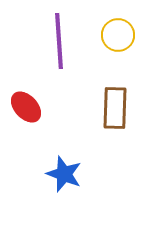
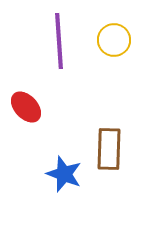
yellow circle: moved 4 px left, 5 px down
brown rectangle: moved 6 px left, 41 px down
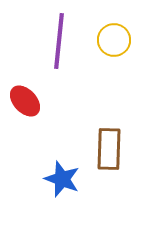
purple line: rotated 10 degrees clockwise
red ellipse: moved 1 px left, 6 px up
blue star: moved 2 px left, 5 px down
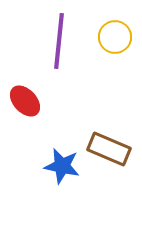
yellow circle: moved 1 px right, 3 px up
brown rectangle: rotated 69 degrees counterclockwise
blue star: moved 13 px up; rotated 9 degrees counterclockwise
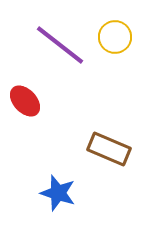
purple line: moved 1 px right, 4 px down; rotated 58 degrees counterclockwise
blue star: moved 4 px left, 27 px down; rotated 6 degrees clockwise
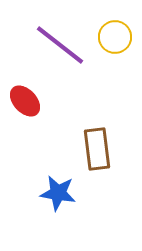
brown rectangle: moved 12 px left; rotated 60 degrees clockwise
blue star: rotated 9 degrees counterclockwise
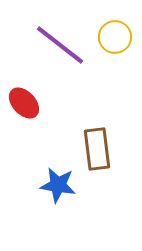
red ellipse: moved 1 px left, 2 px down
blue star: moved 8 px up
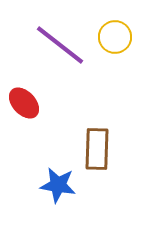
brown rectangle: rotated 9 degrees clockwise
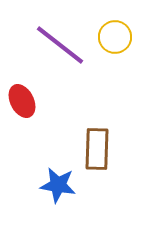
red ellipse: moved 2 px left, 2 px up; rotated 16 degrees clockwise
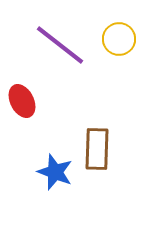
yellow circle: moved 4 px right, 2 px down
blue star: moved 3 px left, 13 px up; rotated 12 degrees clockwise
